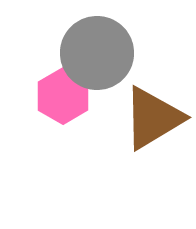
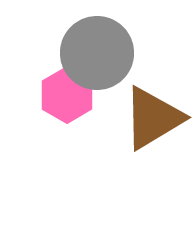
pink hexagon: moved 4 px right, 1 px up
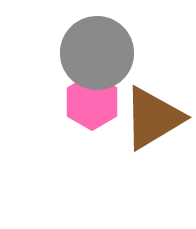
pink hexagon: moved 25 px right, 7 px down
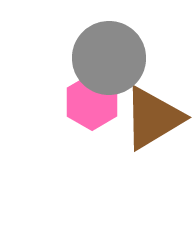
gray circle: moved 12 px right, 5 px down
